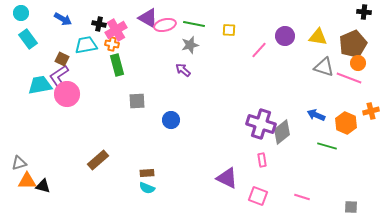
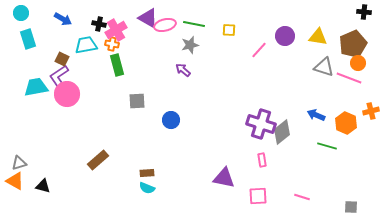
cyan rectangle at (28, 39): rotated 18 degrees clockwise
cyan trapezoid at (40, 85): moved 4 px left, 2 px down
purple triangle at (227, 178): moved 3 px left; rotated 15 degrees counterclockwise
orange triangle at (27, 181): moved 12 px left; rotated 30 degrees clockwise
pink square at (258, 196): rotated 24 degrees counterclockwise
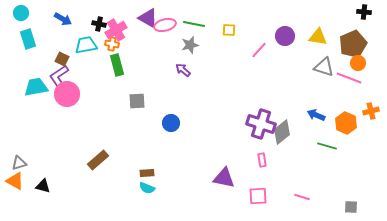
blue circle at (171, 120): moved 3 px down
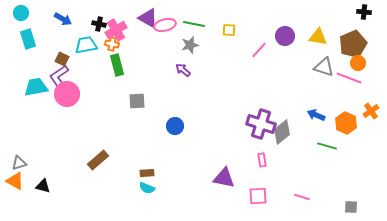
orange cross at (371, 111): rotated 21 degrees counterclockwise
blue circle at (171, 123): moved 4 px right, 3 px down
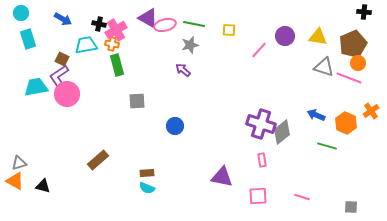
purple triangle at (224, 178): moved 2 px left, 1 px up
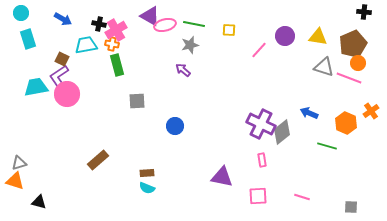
purple triangle at (148, 18): moved 2 px right, 2 px up
blue arrow at (316, 115): moved 7 px left, 2 px up
purple cross at (261, 124): rotated 8 degrees clockwise
orange triangle at (15, 181): rotated 12 degrees counterclockwise
black triangle at (43, 186): moved 4 px left, 16 px down
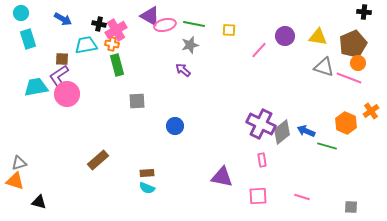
brown square at (62, 59): rotated 24 degrees counterclockwise
blue arrow at (309, 113): moved 3 px left, 18 px down
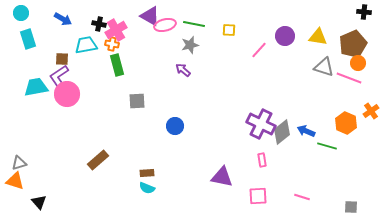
black triangle at (39, 202): rotated 35 degrees clockwise
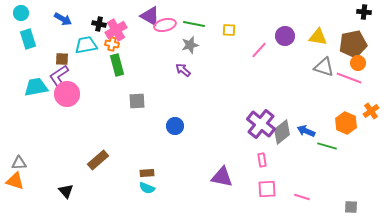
brown pentagon at (353, 44): rotated 12 degrees clockwise
purple cross at (261, 124): rotated 12 degrees clockwise
gray triangle at (19, 163): rotated 14 degrees clockwise
pink square at (258, 196): moved 9 px right, 7 px up
black triangle at (39, 202): moved 27 px right, 11 px up
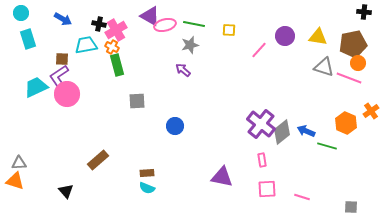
orange cross at (112, 44): moved 3 px down; rotated 16 degrees clockwise
cyan trapezoid at (36, 87): rotated 15 degrees counterclockwise
